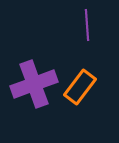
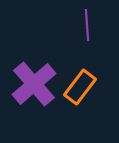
purple cross: rotated 21 degrees counterclockwise
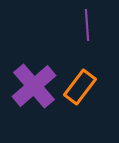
purple cross: moved 2 px down
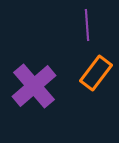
orange rectangle: moved 16 px right, 14 px up
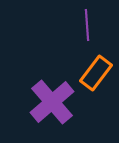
purple cross: moved 18 px right, 16 px down
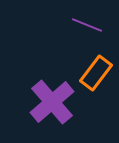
purple line: rotated 64 degrees counterclockwise
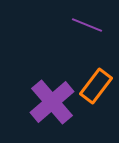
orange rectangle: moved 13 px down
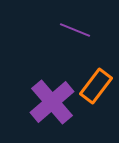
purple line: moved 12 px left, 5 px down
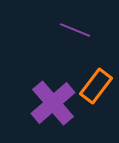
purple cross: moved 1 px right, 1 px down
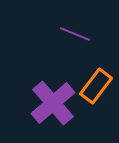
purple line: moved 4 px down
